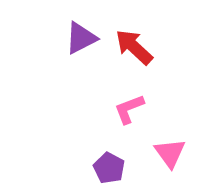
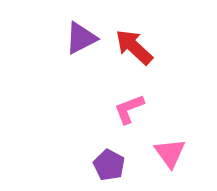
purple pentagon: moved 3 px up
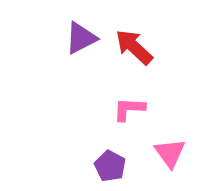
pink L-shape: rotated 24 degrees clockwise
purple pentagon: moved 1 px right, 1 px down
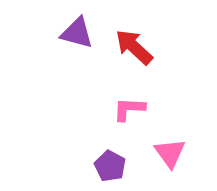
purple triangle: moved 4 px left, 5 px up; rotated 42 degrees clockwise
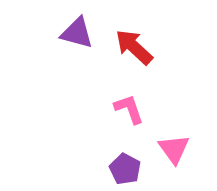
pink L-shape: rotated 68 degrees clockwise
pink triangle: moved 4 px right, 4 px up
purple pentagon: moved 15 px right, 3 px down
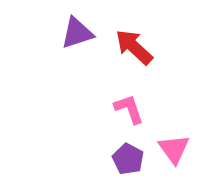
purple triangle: rotated 33 degrees counterclockwise
purple pentagon: moved 3 px right, 10 px up
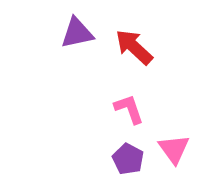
purple triangle: rotated 6 degrees clockwise
